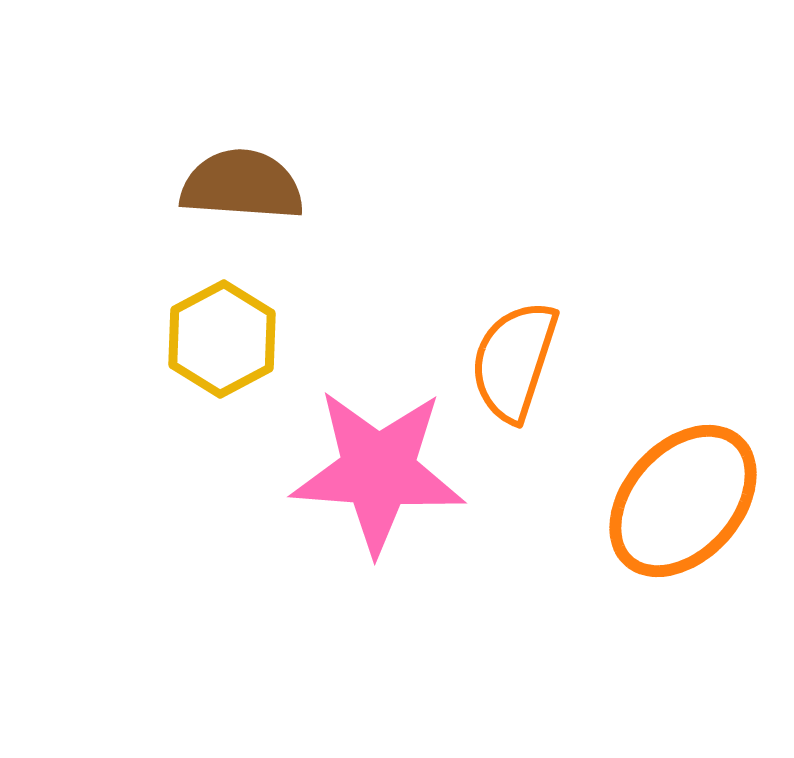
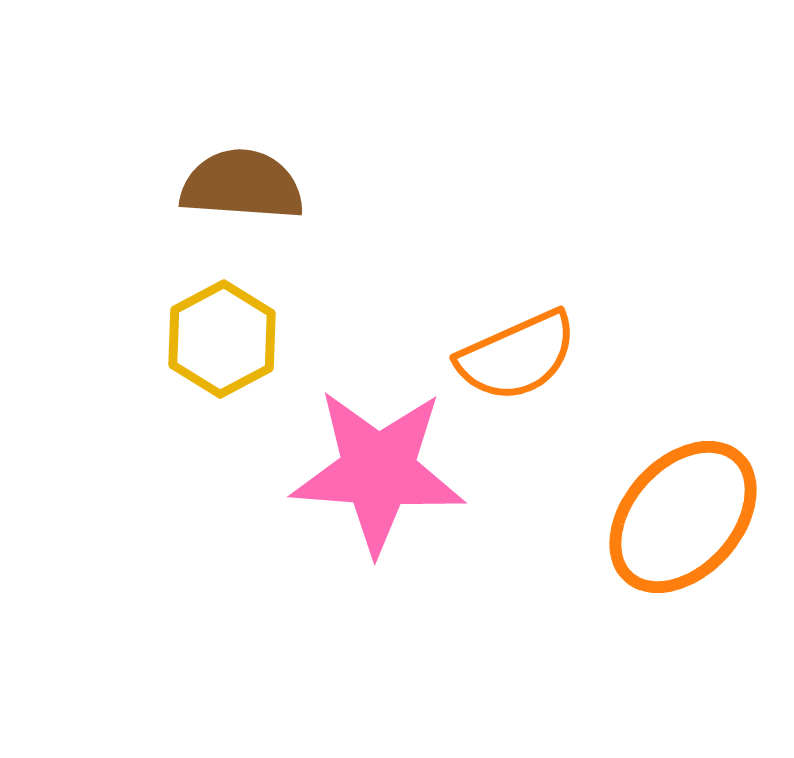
orange semicircle: moved 3 px right, 5 px up; rotated 132 degrees counterclockwise
orange ellipse: moved 16 px down
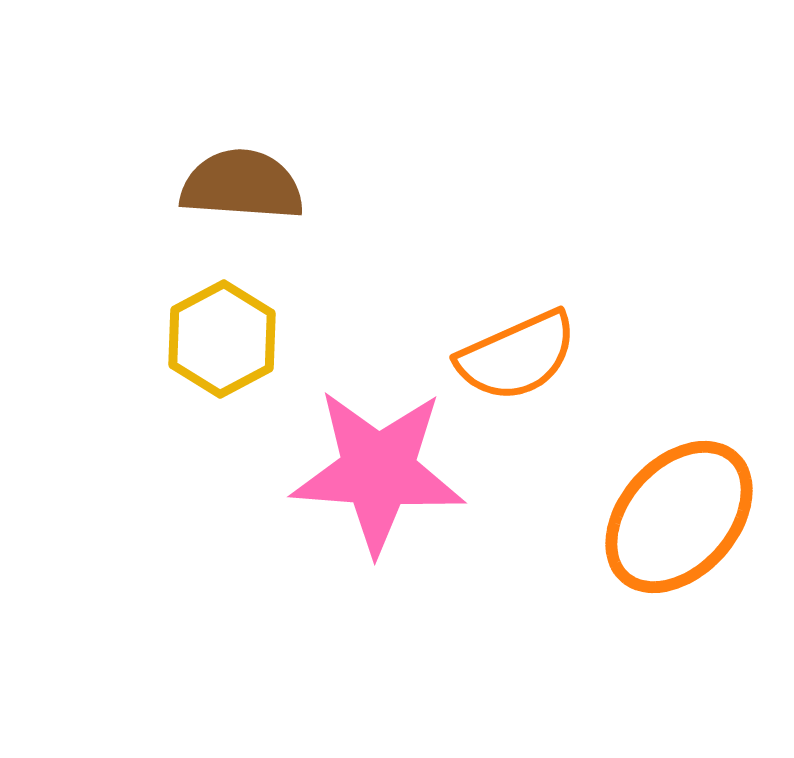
orange ellipse: moved 4 px left
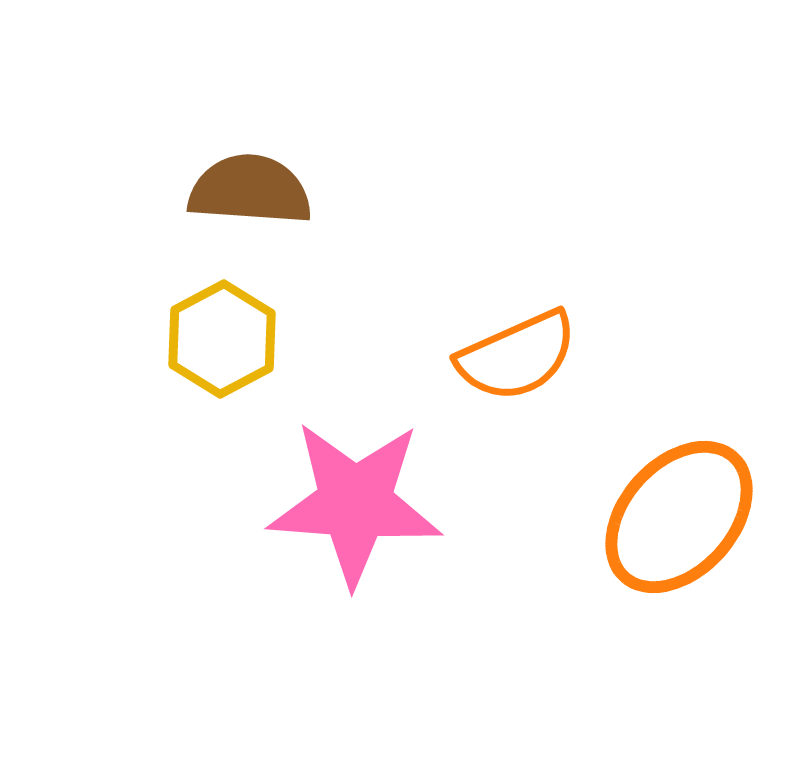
brown semicircle: moved 8 px right, 5 px down
pink star: moved 23 px left, 32 px down
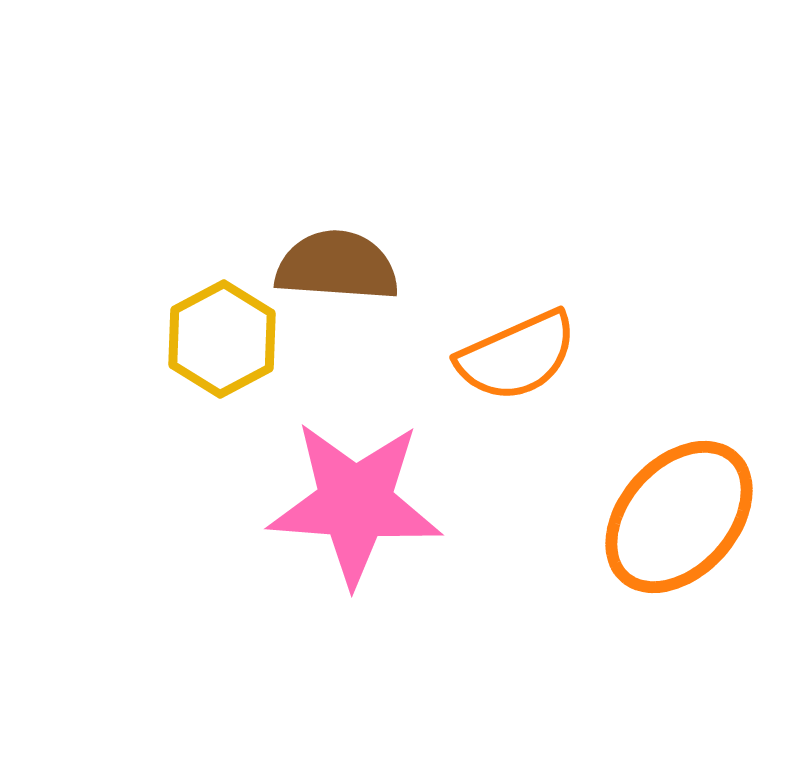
brown semicircle: moved 87 px right, 76 px down
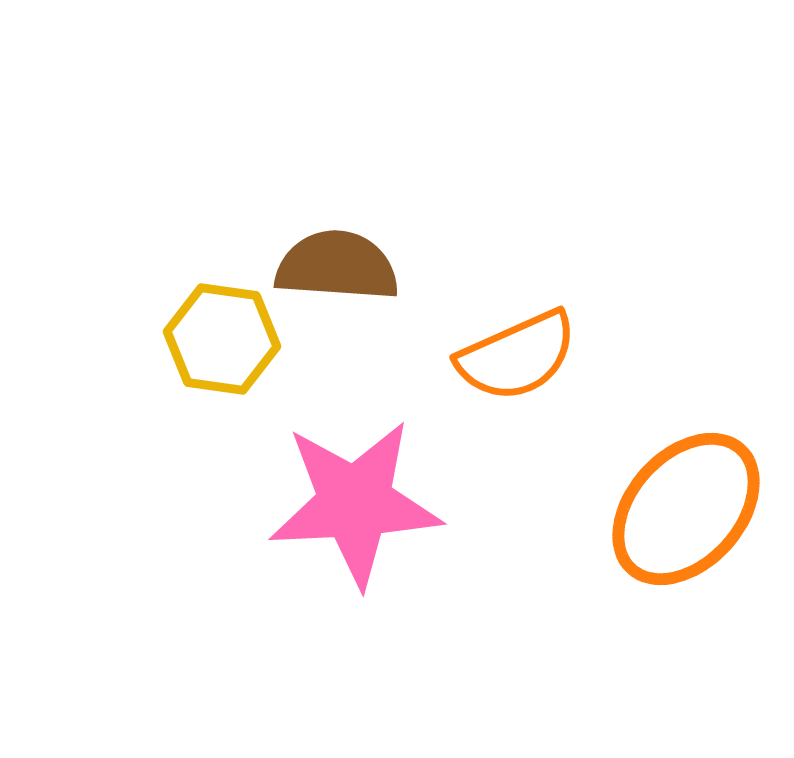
yellow hexagon: rotated 24 degrees counterclockwise
pink star: rotated 7 degrees counterclockwise
orange ellipse: moved 7 px right, 8 px up
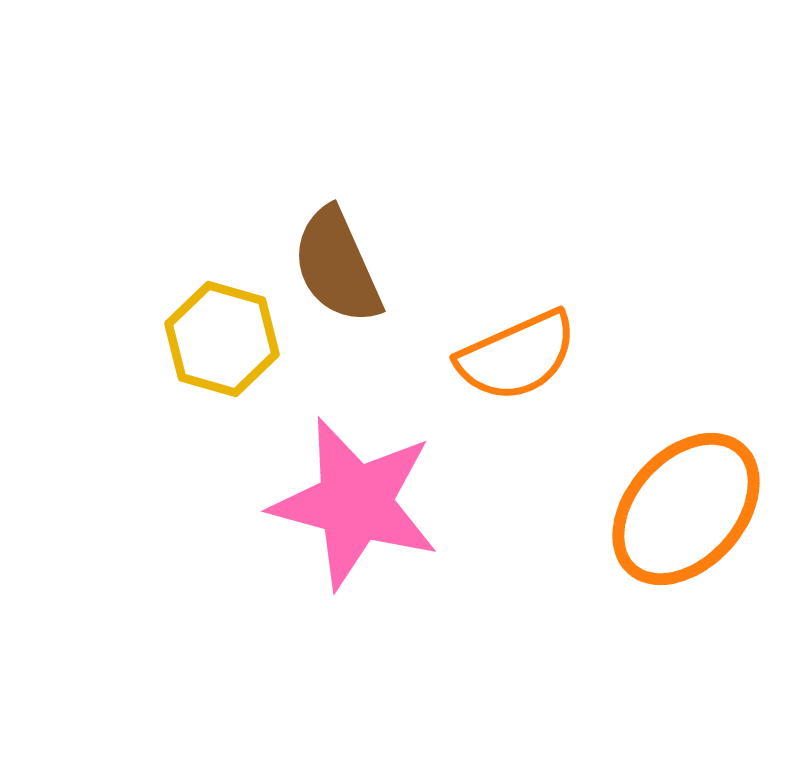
brown semicircle: rotated 118 degrees counterclockwise
yellow hexagon: rotated 8 degrees clockwise
pink star: rotated 18 degrees clockwise
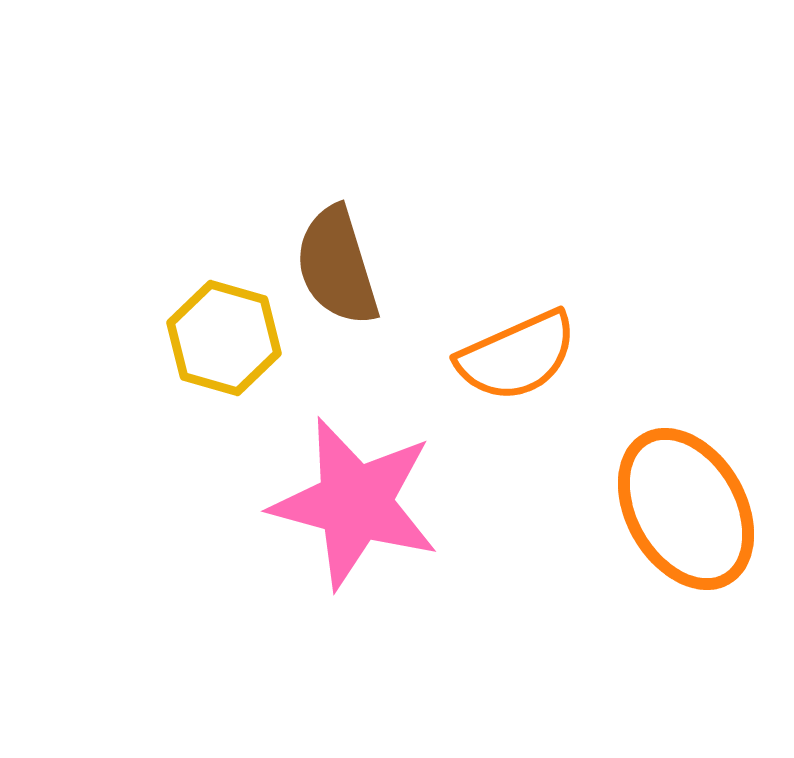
brown semicircle: rotated 7 degrees clockwise
yellow hexagon: moved 2 px right, 1 px up
orange ellipse: rotated 72 degrees counterclockwise
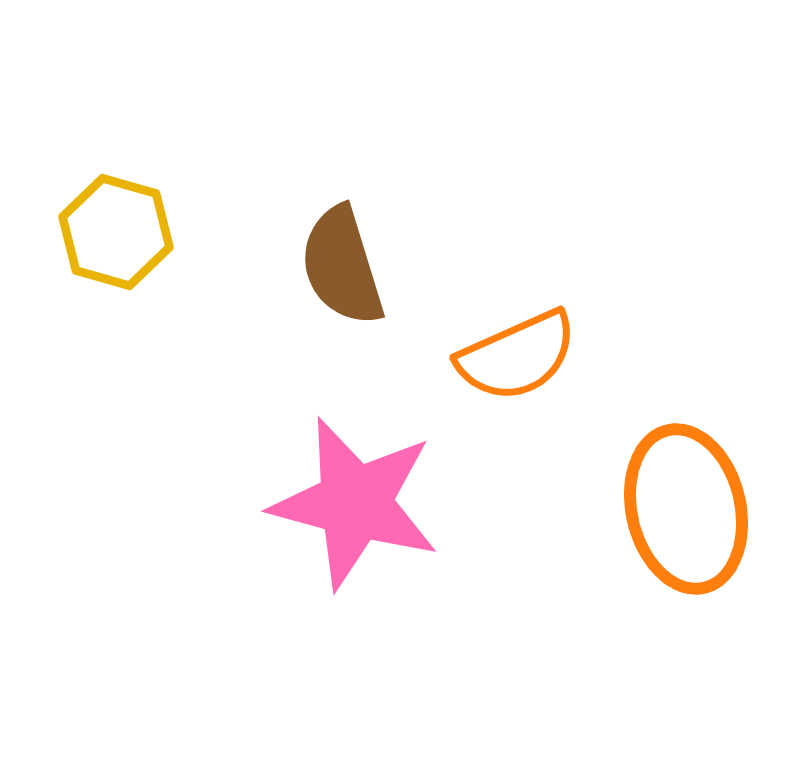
brown semicircle: moved 5 px right
yellow hexagon: moved 108 px left, 106 px up
orange ellipse: rotated 17 degrees clockwise
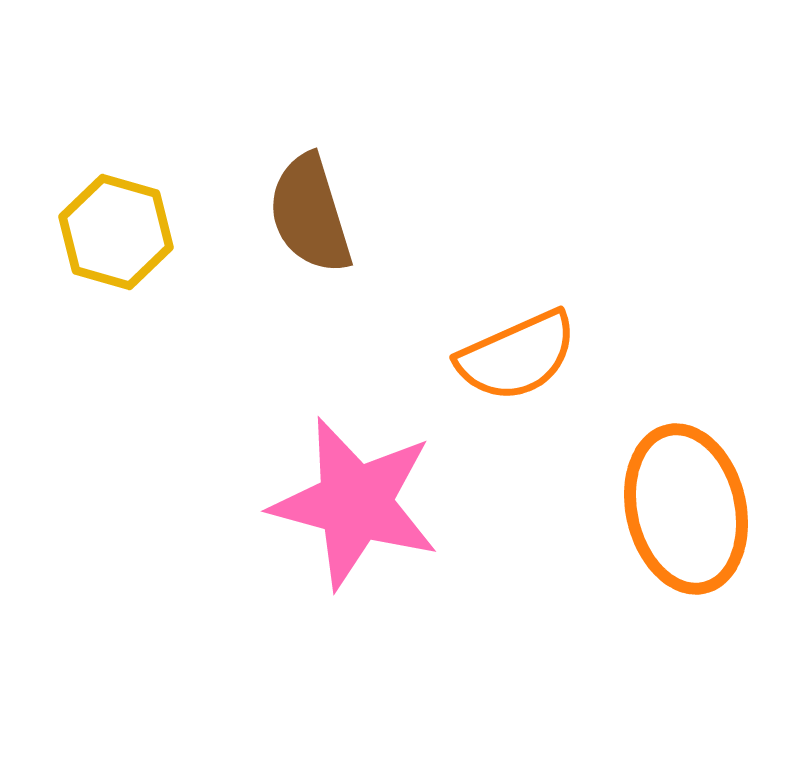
brown semicircle: moved 32 px left, 52 px up
